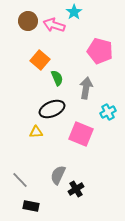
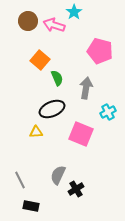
gray line: rotated 18 degrees clockwise
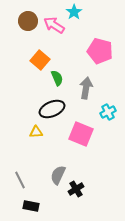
pink arrow: rotated 15 degrees clockwise
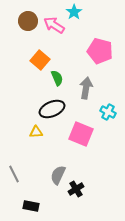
cyan cross: rotated 35 degrees counterclockwise
gray line: moved 6 px left, 6 px up
